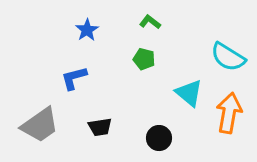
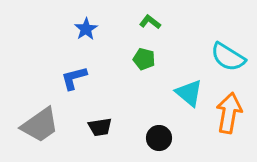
blue star: moved 1 px left, 1 px up
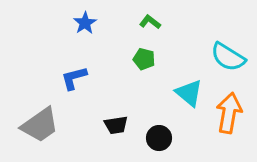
blue star: moved 1 px left, 6 px up
black trapezoid: moved 16 px right, 2 px up
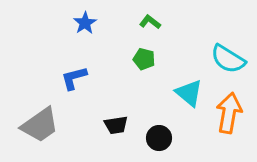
cyan semicircle: moved 2 px down
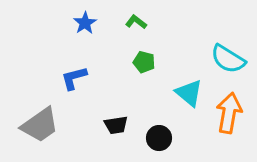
green L-shape: moved 14 px left
green pentagon: moved 3 px down
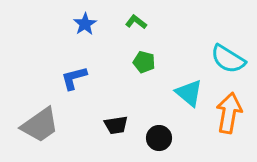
blue star: moved 1 px down
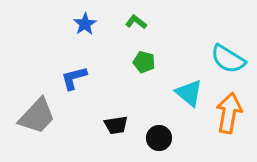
gray trapezoid: moved 3 px left, 9 px up; rotated 12 degrees counterclockwise
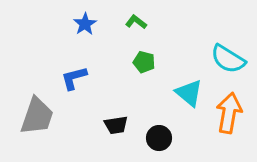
gray trapezoid: rotated 24 degrees counterclockwise
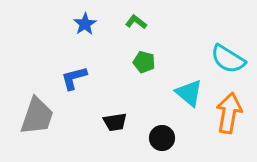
black trapezoid: moved 1 px left, 3 px up
black circle: moved 3 px right
